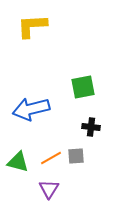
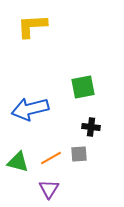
blue arrow: moved 1 px left
gray square: moved 3 px right, 2 px up
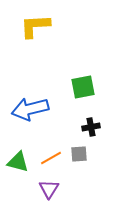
yellow L-shape: moved 3 px right
black cross: rotated 18 degrees counterclockwise
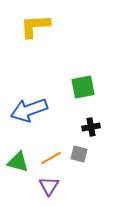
blue arrow: moved 1 px left, 1 px down; rotated 6 degrees counterclockwise
gray square: rotated 18 degrees clockwise
purple triangle: moved 3 px up
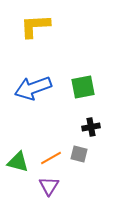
blue arrow: moved 4 px right, 22 px up
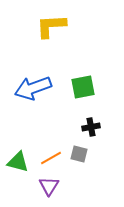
yellow L-shape: moved 16 px right
